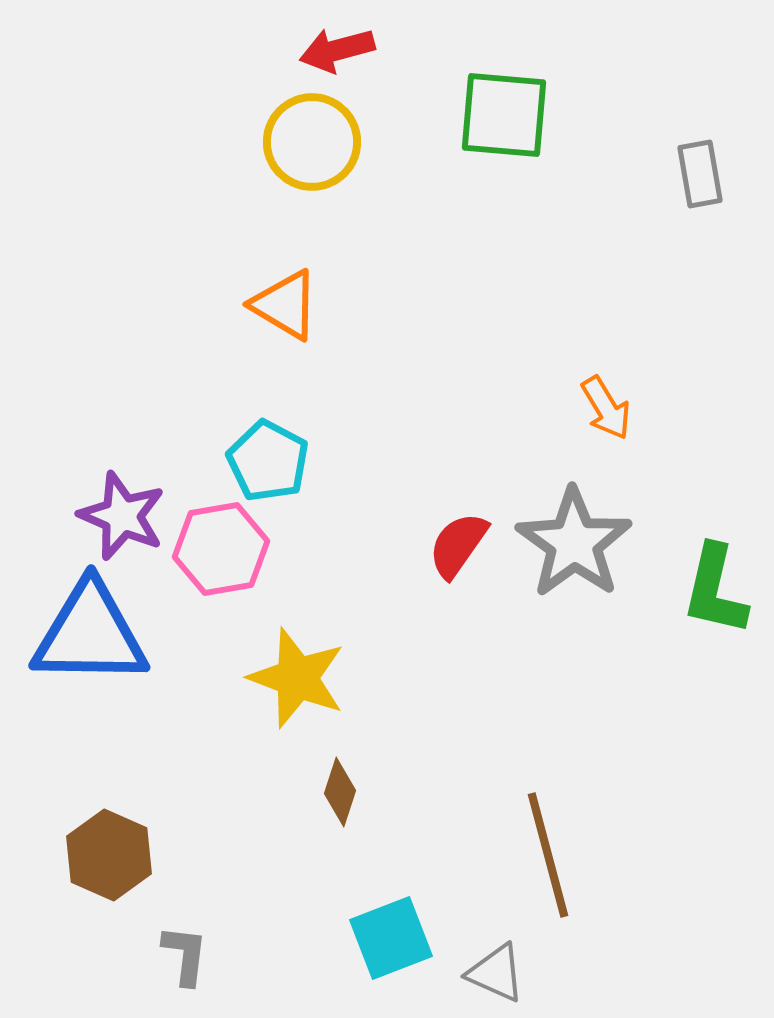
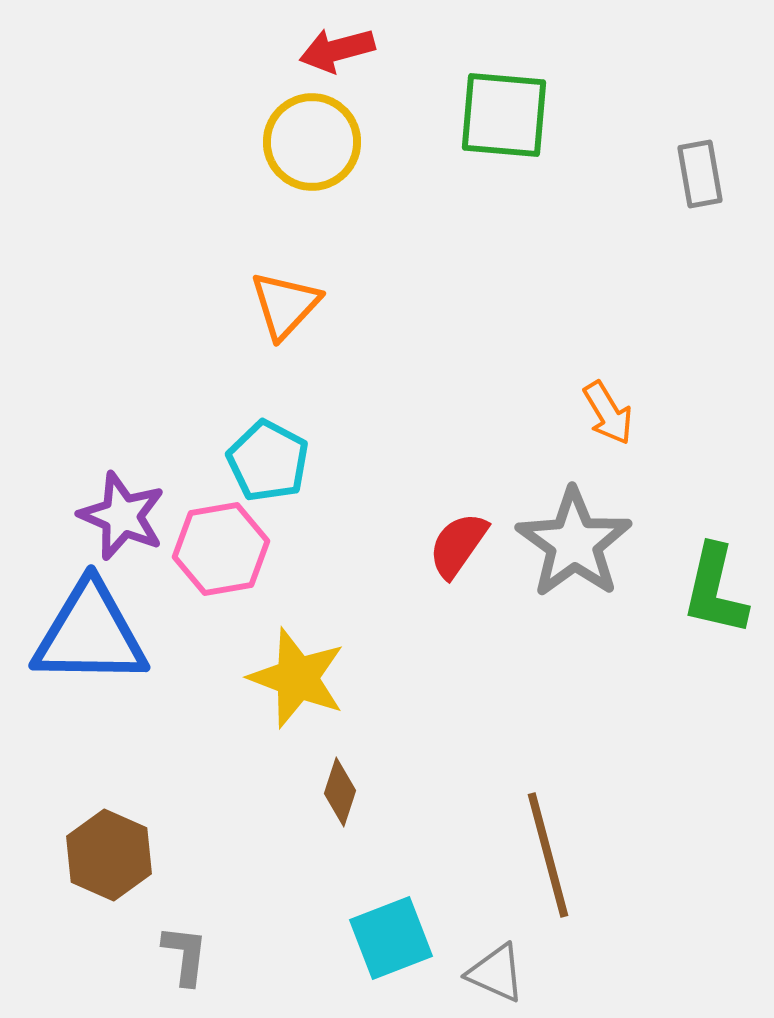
orange triangle: rotated 42 degrees clockwise
orange arrow: moved 2 px right, 5 px down
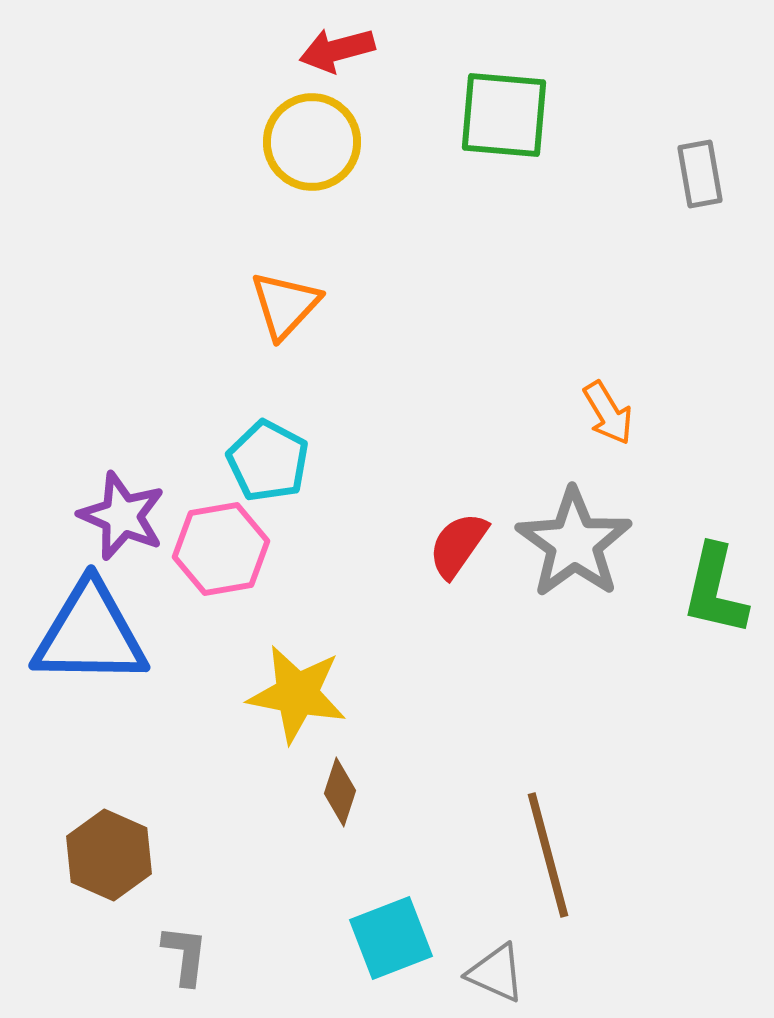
yellow star: moved 16 px down; rotated 10 degrees counterclockwise
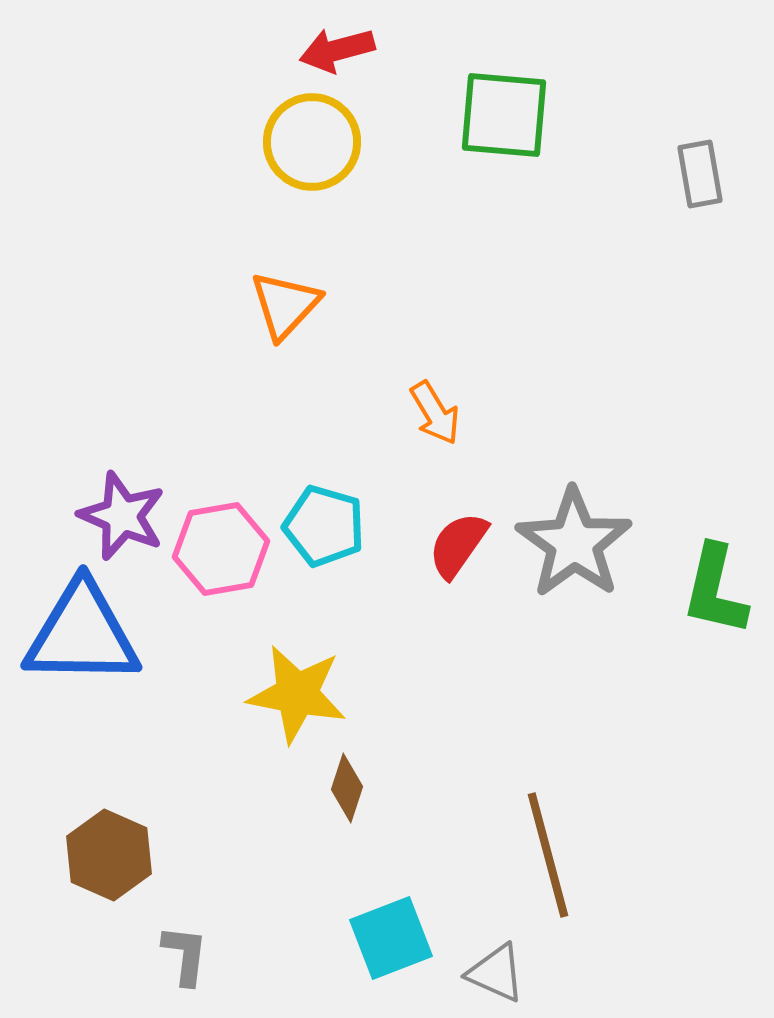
orange arrow: moved 173 px left
cyan pentagon: moved 56 px right, 65 px down; rotated 12 degrees counterclockwise
blue triangle: moved 8 px left
brown diamond: moved 7 px right, 4 px up
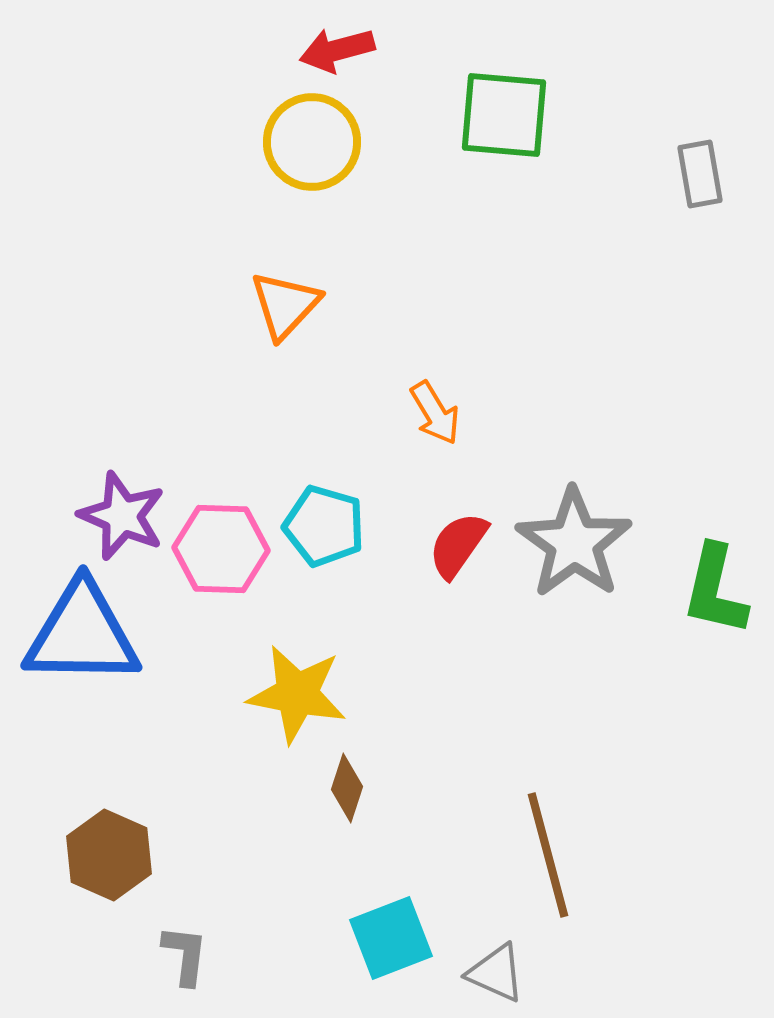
pink hexagon: rotated 12 degrees clockwise
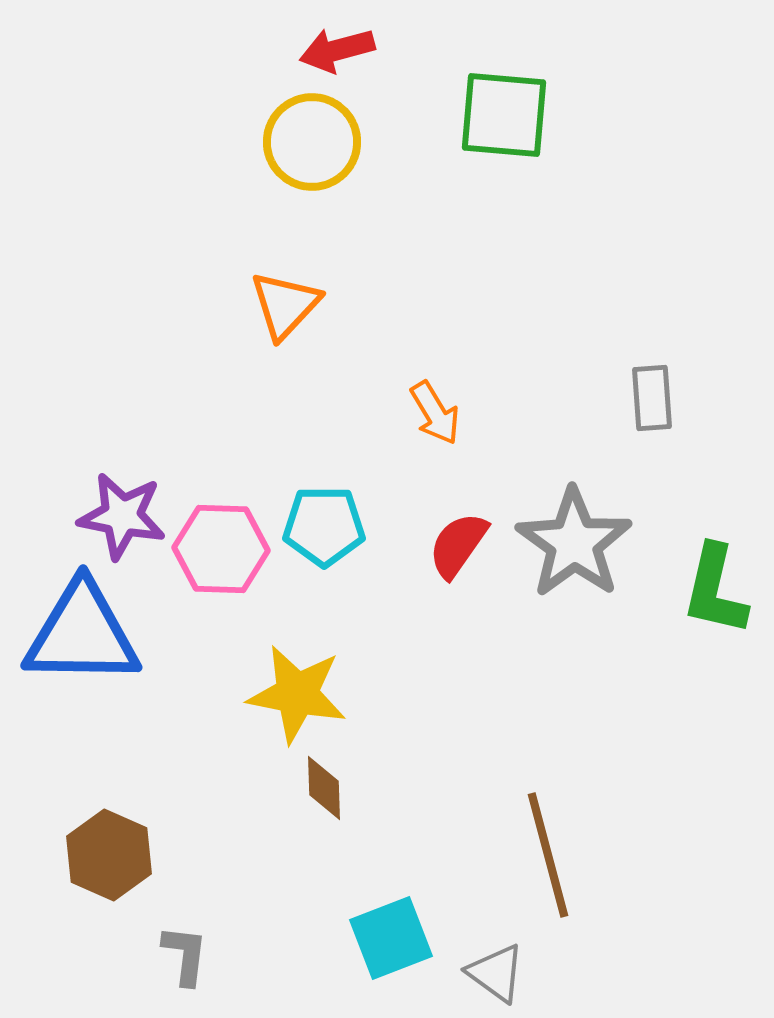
gray rectangle: moved 48 px left, 224 px down; rotated 6 degrees clockwise
purple star: rotated 12 degrees counterclockwise
cyan pentagon: rotated 16 degrees counterclockwise
brown diamond: moved 23 px left; rotated 20 degrees counterclockwise
gray triangle: rotated 12 degrees clockwise
